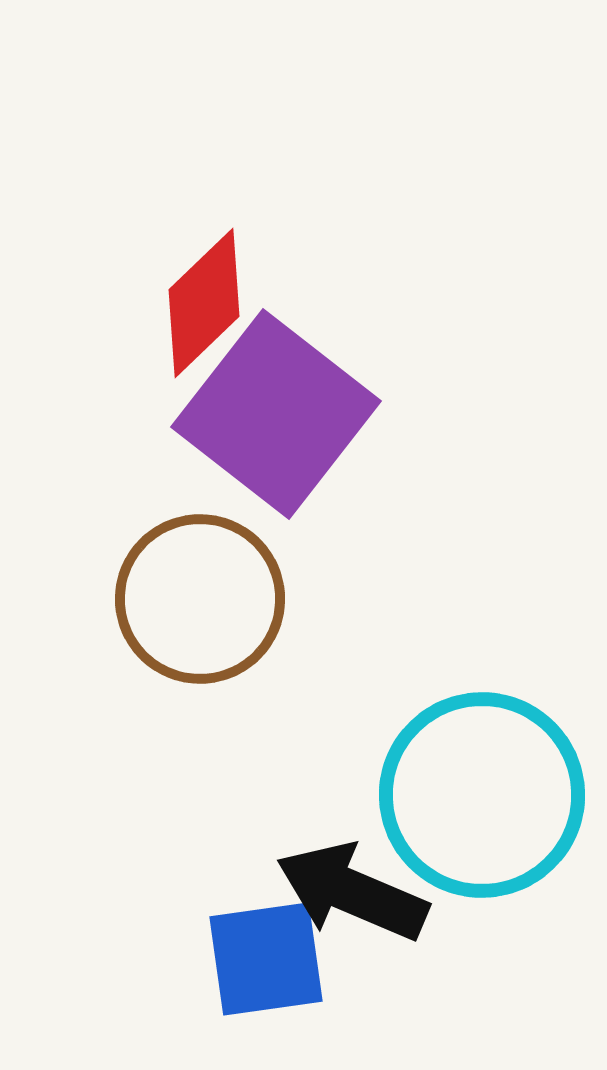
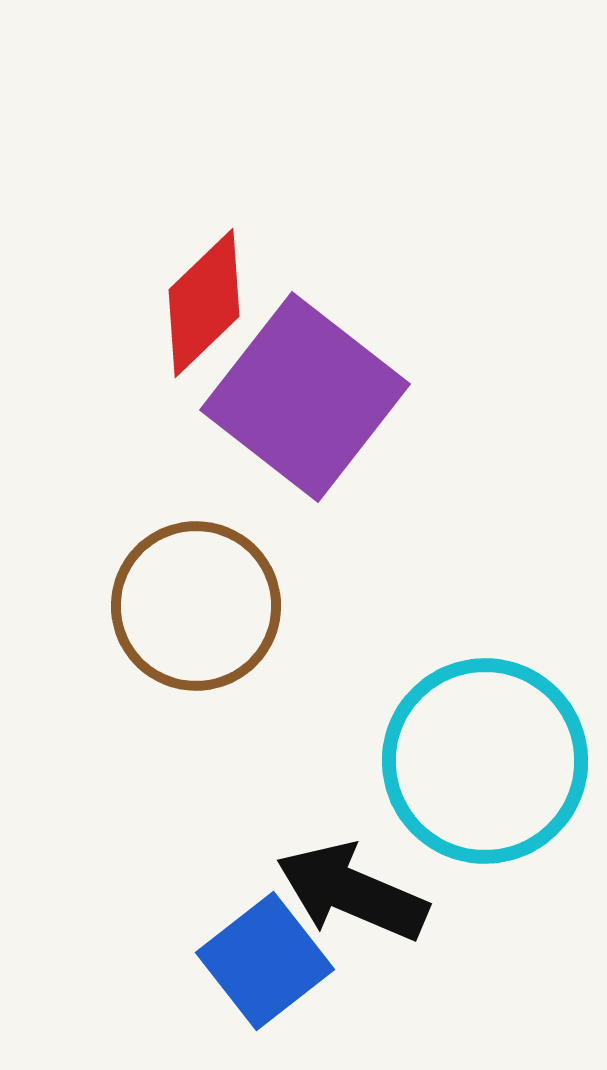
purple square: moved 29 px right, 17 px up
brown circle: moved 4 px left, 7 px down
cyan circle: moved 3 px right, 34 px up
blue square: moved 1 px left, 2 px down; rotated 30 degrees counterclockwise
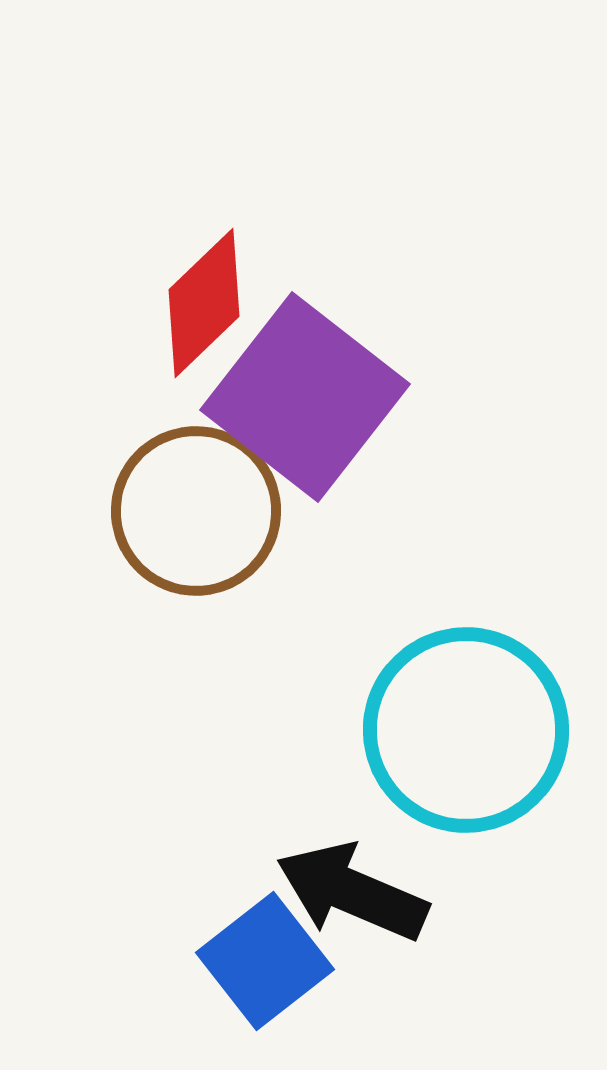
brown circle: moved 95 px up
cyan circle: moved 19 px left, 31 px up
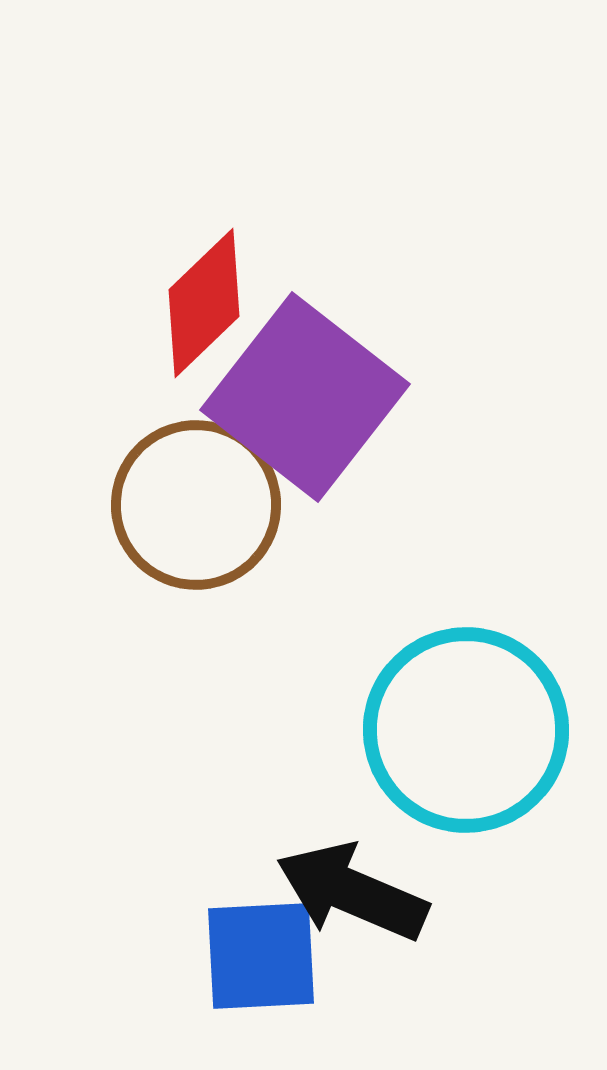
brown circle: moved 6 px up
blue square: moved 4 px left, 5 px up; rotated 35 degrees clockwise
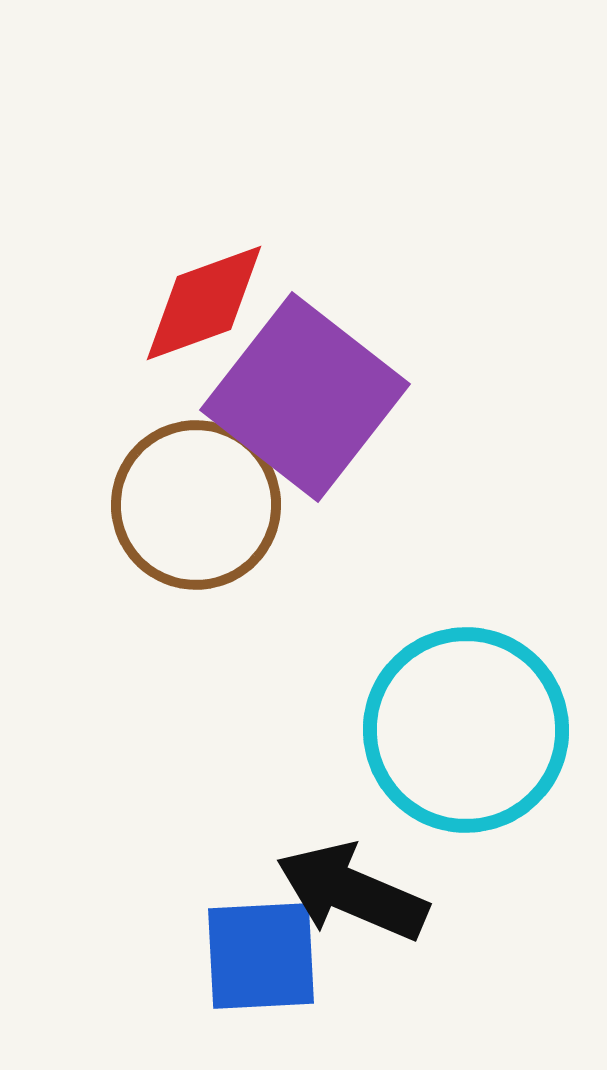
red diamond: rotated 24 degrees clockwise
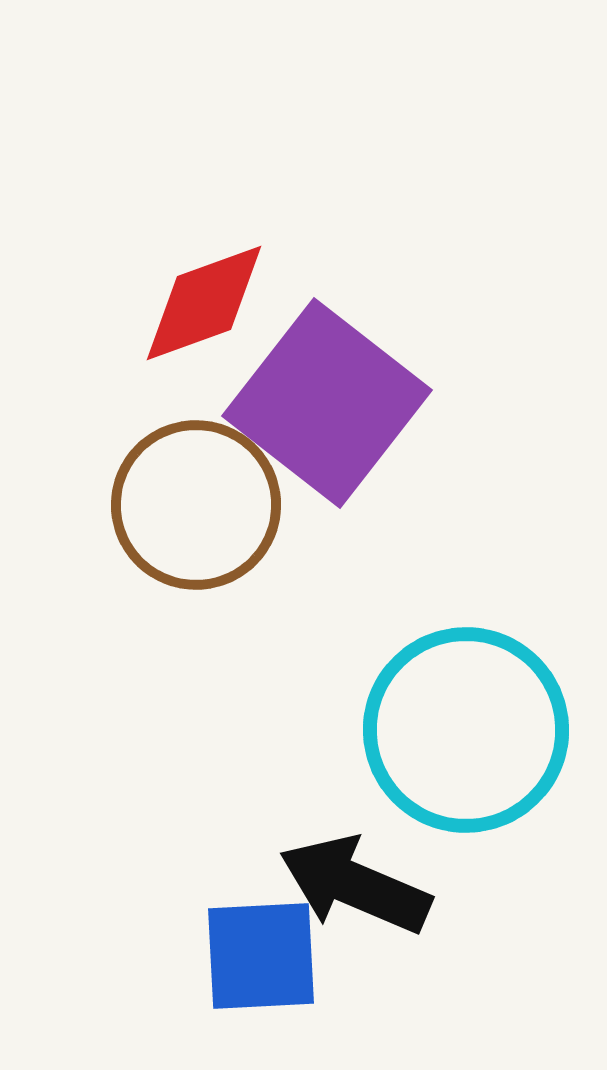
purple square: moved 22 px right, 6 px down
black arrow: moved 3 px right, 7 px up
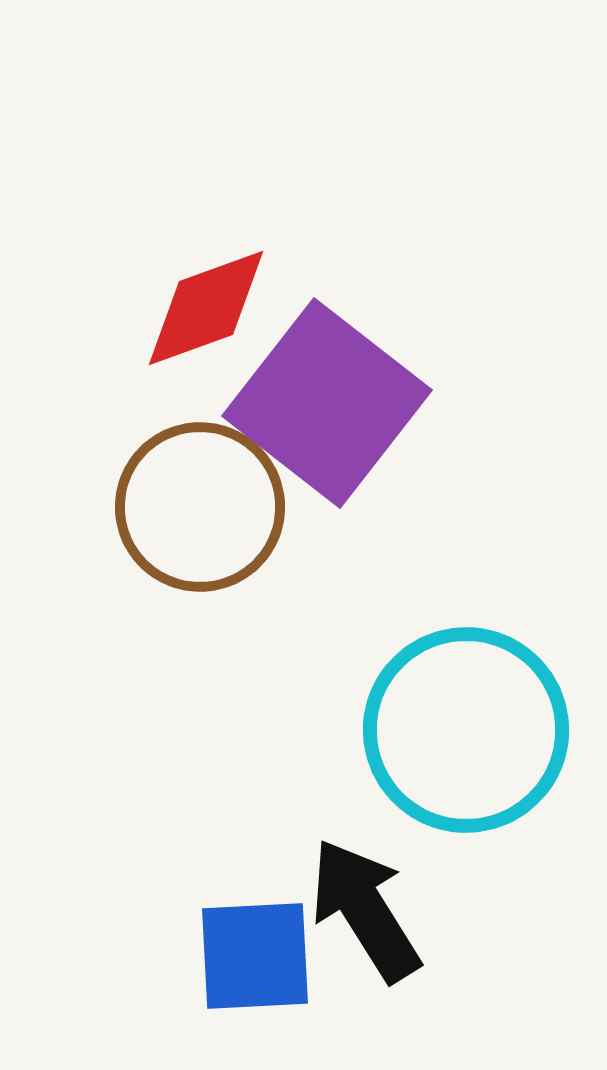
red diamond: moved 2 px right, 5 px down
brown circle: moved 4 px right, 2 px down
black arrow: moved 10 px right, 25 px down; rotated 35 degrees clockwise
blue square: moved 6 px left
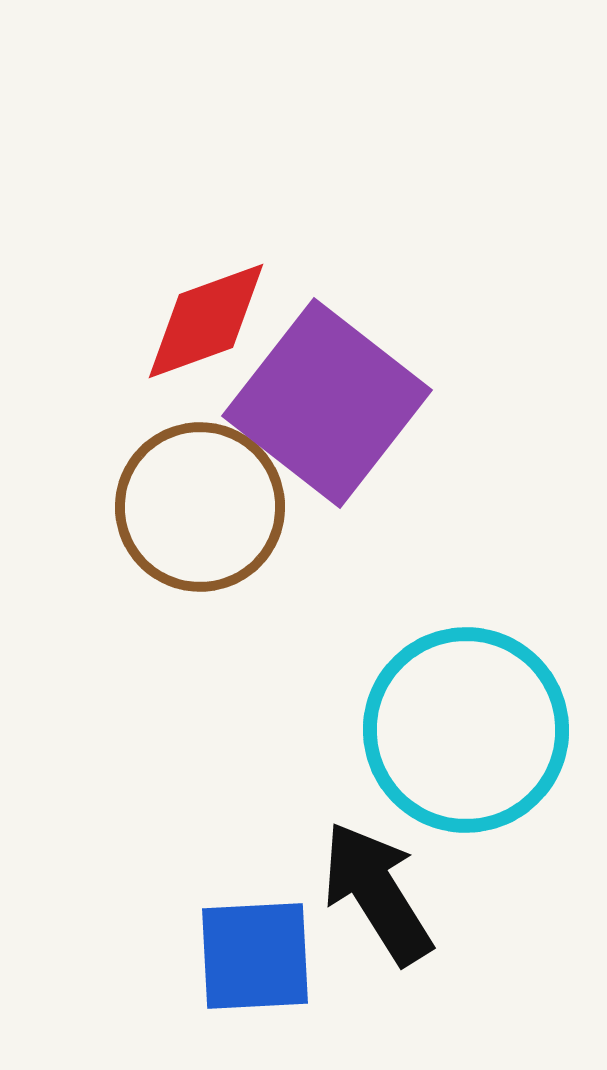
red diamond: moved 13 px down
black arrow: moved 12 px right, 17 px up
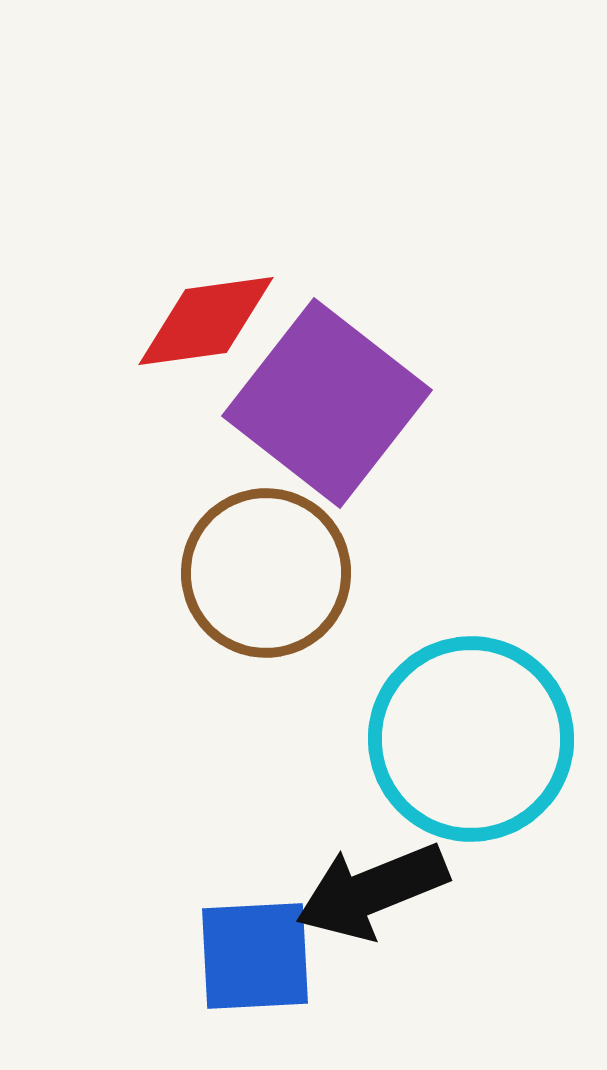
red diamond: rotated 12 degrees clockwise
brown circle: moved 66 px right, 66 px down
cyan circle: moved 5 px right, 9 px down
black arrow: moved 5 px left, 2 px up; rotated 80 degrees counterclockwise
